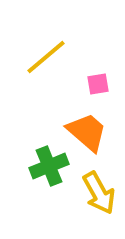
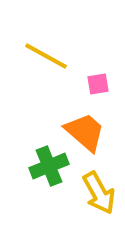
yellow line: moved 1 px up; rotated 69 degrees clockwise
orange trapezoid: moved 2 px left
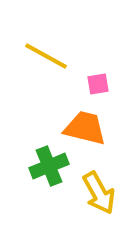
orange trapezoid: moved 4 px up; rotated 27 degrees counterclockwise
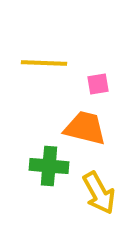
yellow line: moved 2 px left, 7 px down; rotated 27 degrees counterclockwise
green cross: rotated 27 degrees clockwise
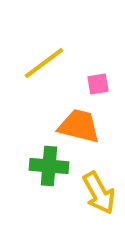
yellow line: rotated 39 degrees counterclockwise
orange trapezoid: moved 6 px left, 2 px up
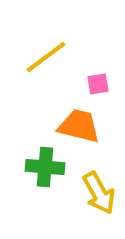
yellow line: moved 2 px right, 6 px up
green cross: moved 4 px left, 1 px down
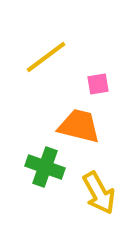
green cross: rotated 15 degrees clockwise
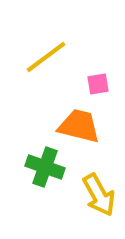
yellow arrow: moved 2 px down
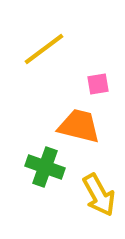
yellow line: moved 2 px left, 8 px up
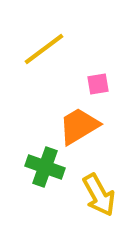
orange trapezoid: rotated 45 degrees counterclockwise
